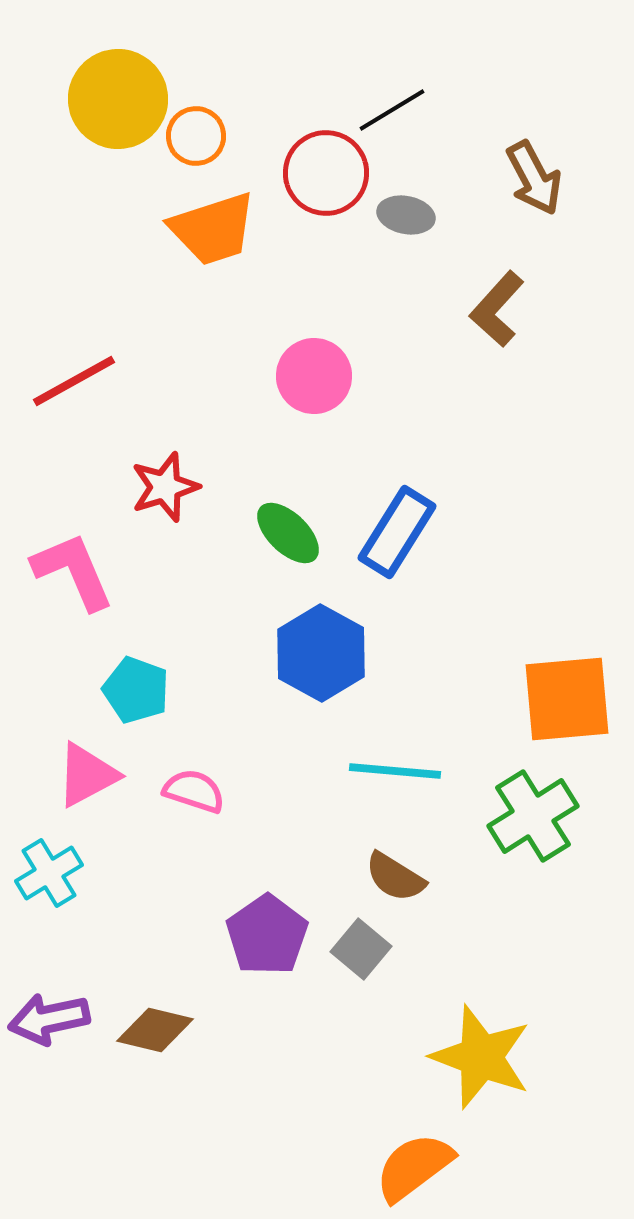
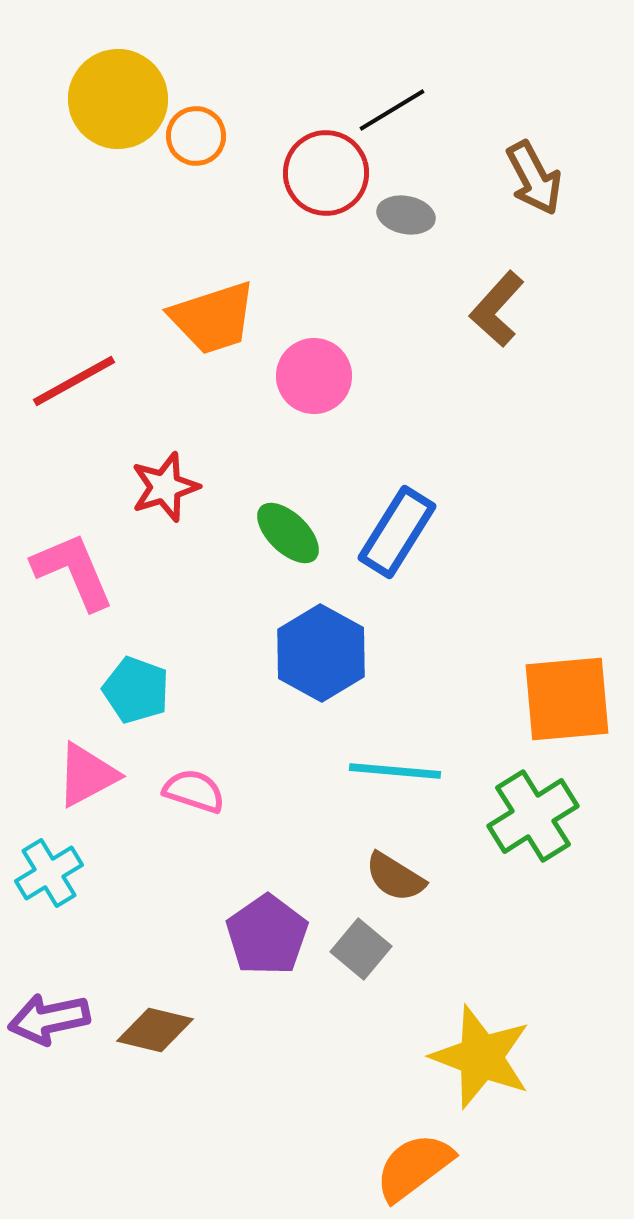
orange trapezoid: moved 89 px down
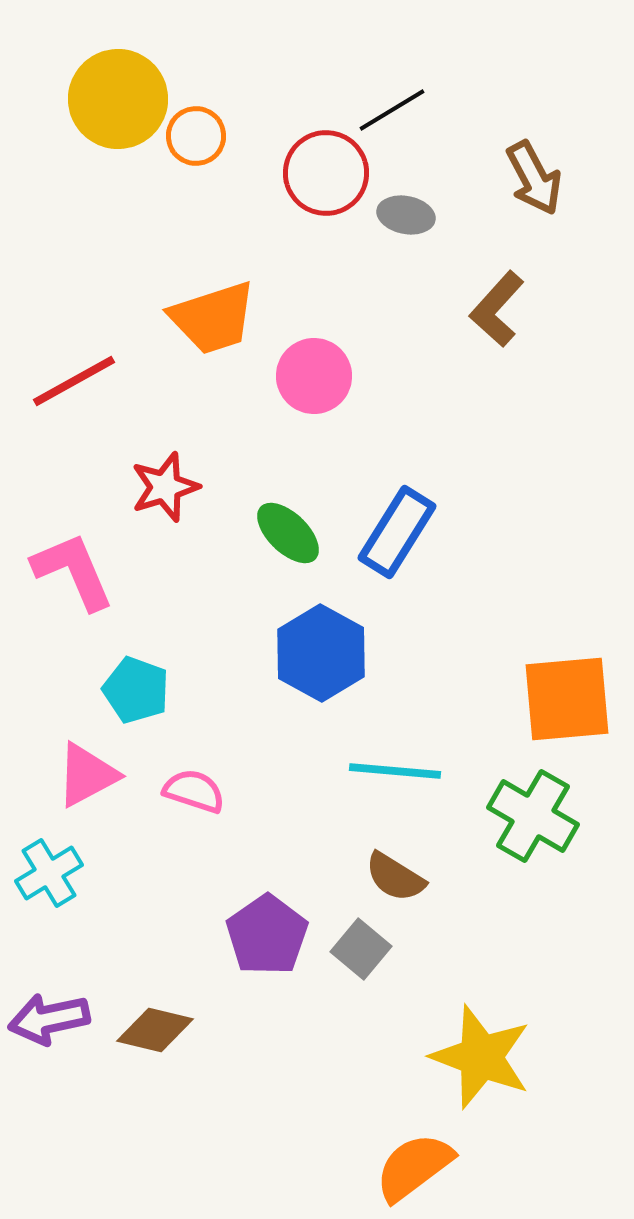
green cross: rotated 28 degrees counterclockwise
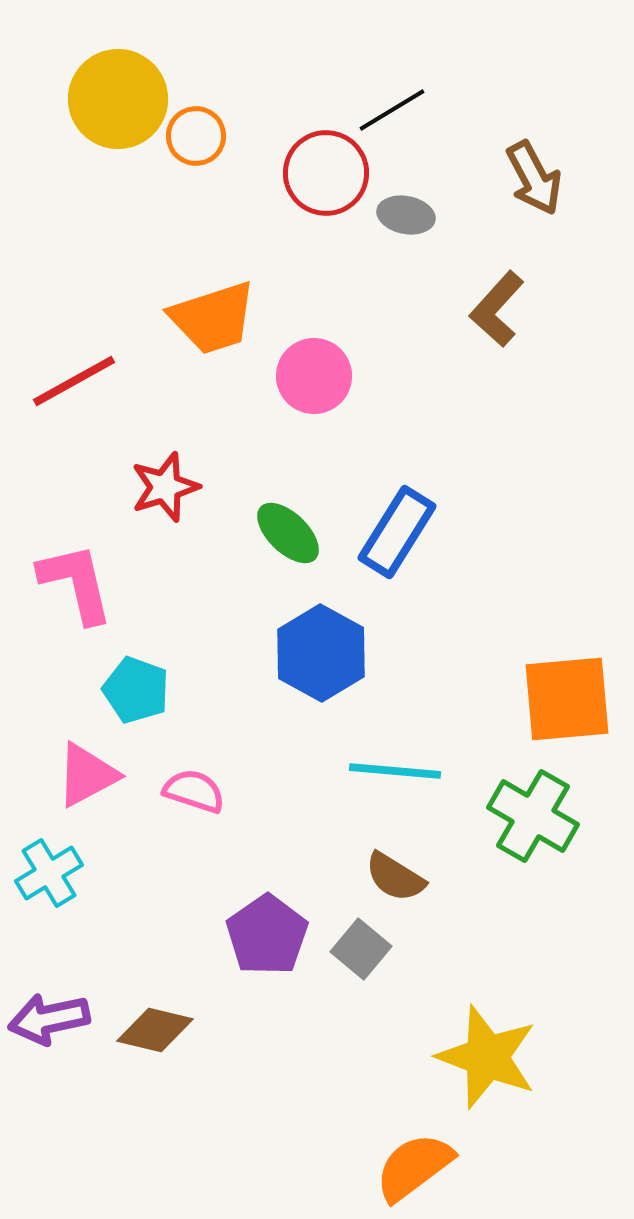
pink L-shape: moved 3 px right, 12 px down; rotated 10 degrees clockwise
yellow star: moved 6 px right
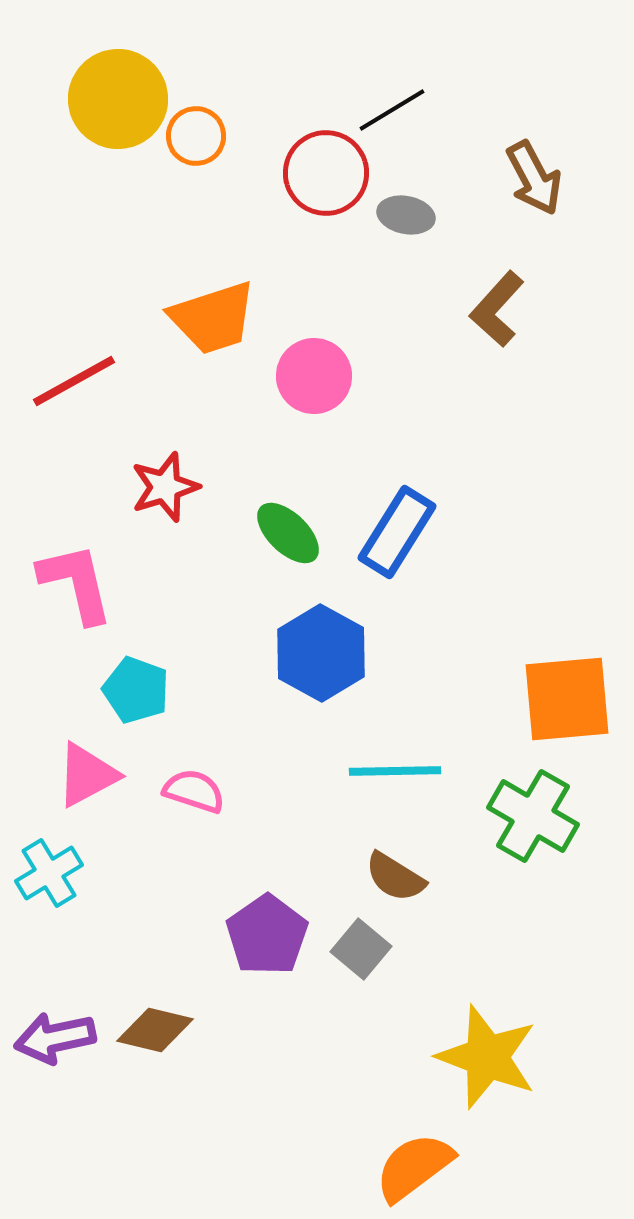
cyan line: rotated 6 degrees counterclockwise
purple arrow: moved 6 px right, 19 px down
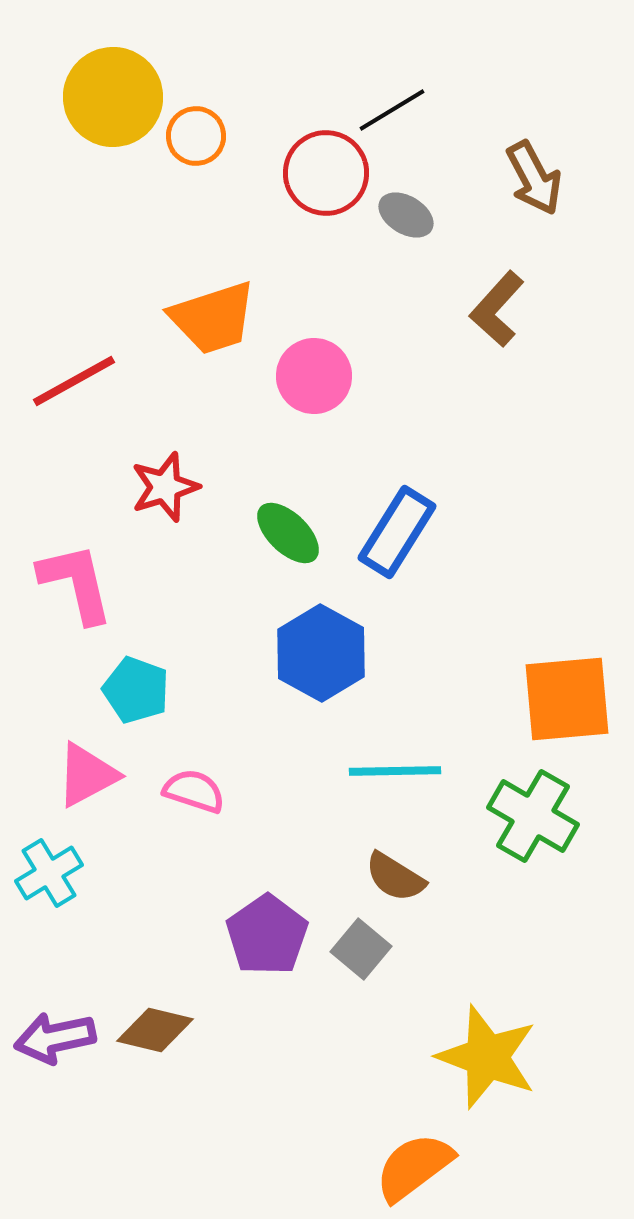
yellow circle: moved 5 px left, 2 px up
gray ellipse: rotated 20 degrees clockwise
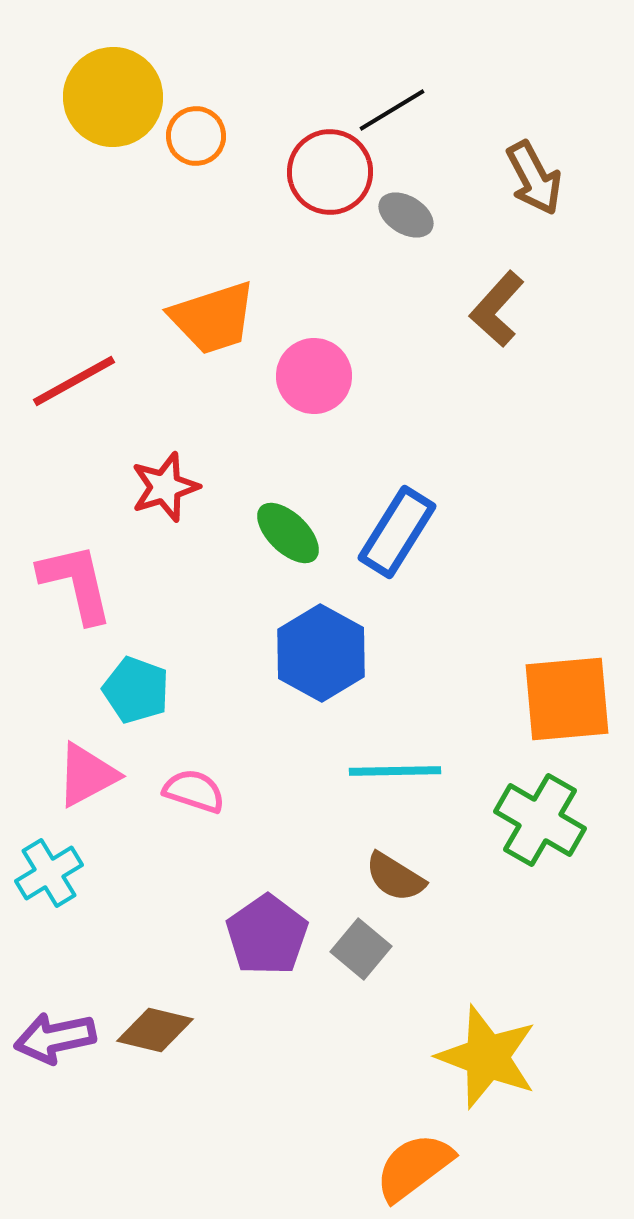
red circle: moved 4 px right, 1 px up
green cross: moved 7 px right, 4 px down
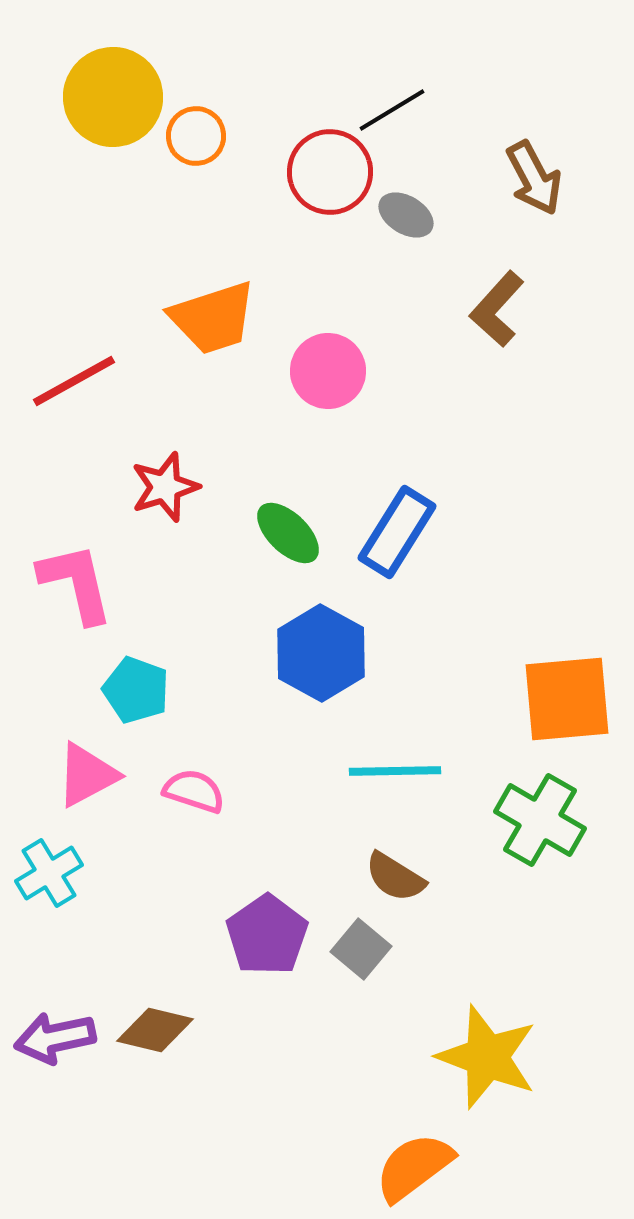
pink circle: moved 14 px right, 5 px up
